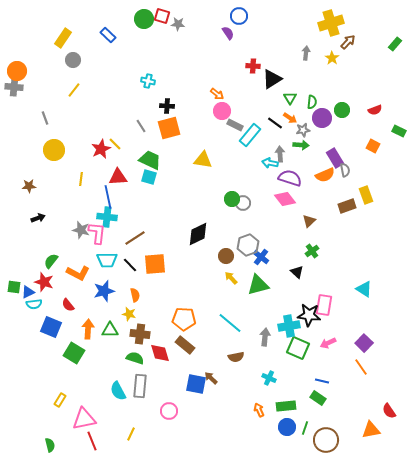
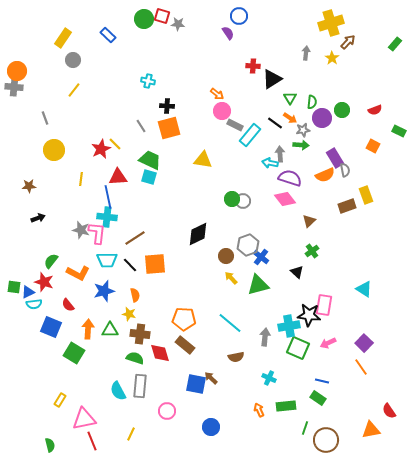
gray circle at (243, 203): moved 2 px up
pink circle at (169, 411): moved 2 px left
blue circle at (287, 427): moved 76 px left
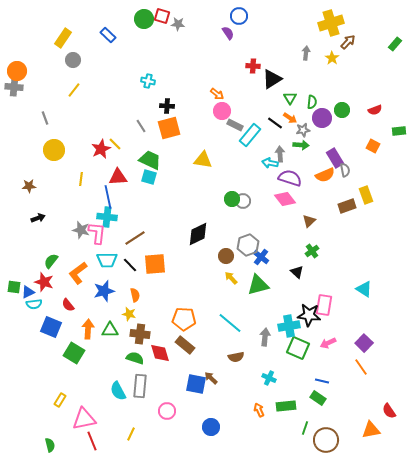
green rectangle at (399, 131): rotated 32 degrees counterclockwise
orange L-shape at (78, 273): rotated 115 degrees clockwise
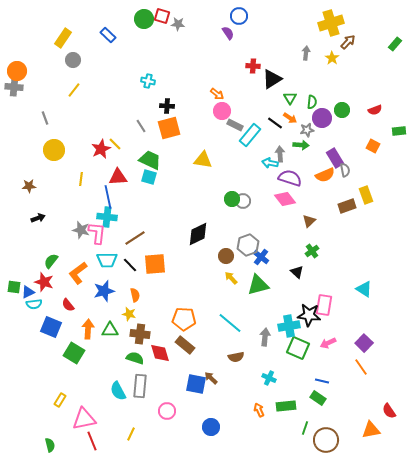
gray star at (303, 130): moved 4 px right
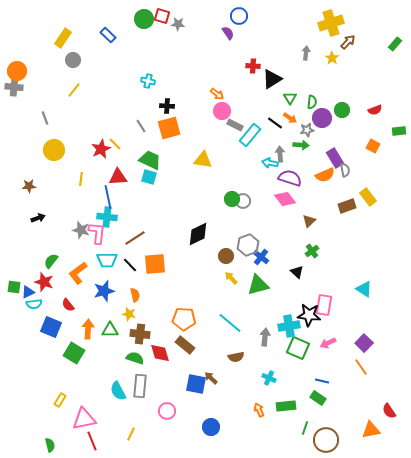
yellow rectangle at (366, 195): moved 2 px right, 2 px down; rotated 18 degrees counterclockwise
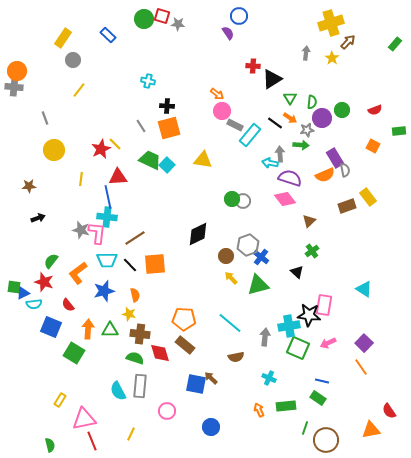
yellow line at (74, 90): moved 5 px right
cyan square at (149, 177): moved 18 px right, 12 px up; rotated 28 degrees clockwise
blue triangle at (28, 292): moved 5 px left, 1 px down
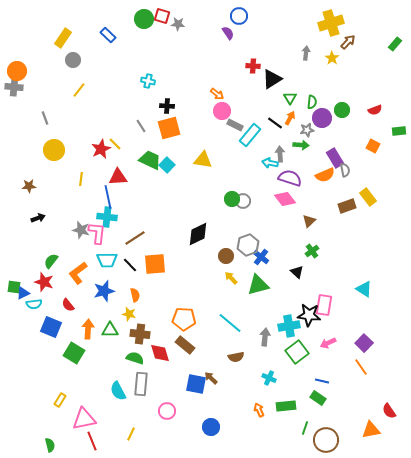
orange arrow at (290, 118): rotated 96 degrees counterclockwise
green square at (298, 348): moved 1 px left, 4 px down; rotated 30 degrees clockwise
gray rectangle at (140, 386): moved 1 px right, 2 px up
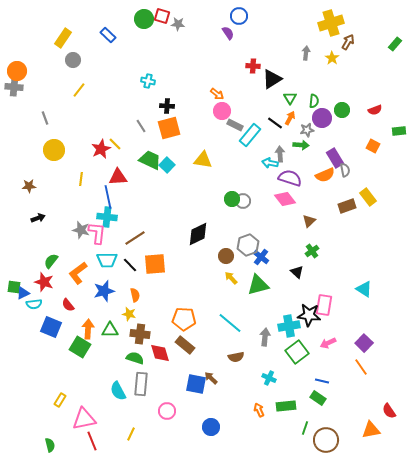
brown arrow at (348, 42): rotated 14 degrees counterclockwise
green semicircle at (312, 102): moved 2 px right, 1 px up
green square at (74, 353): moved 6 px right, 6 px up
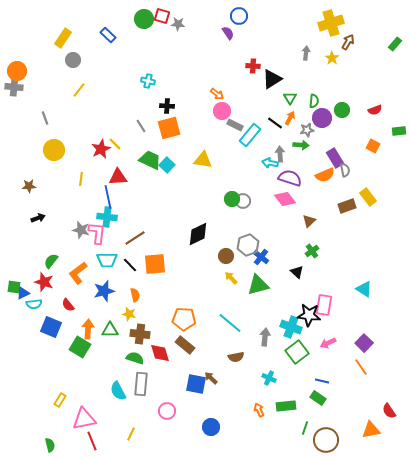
cyan cross at (289, 326): moved 2 px right, 1 px down; rotated 30 degrees clockwise
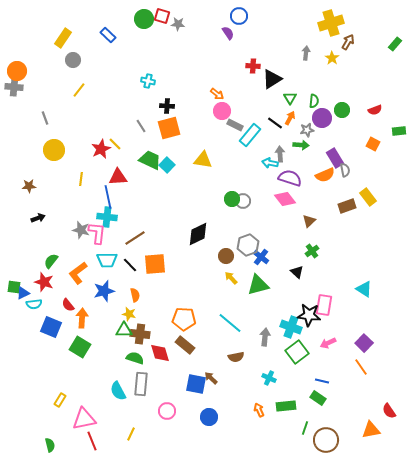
orange square at (373, 146): moved 2 px up
orange arrow at (88, 329): moved 6 px left, 11 px up
green triangle at (110, 330): moved 14 px right
blue circle at (211, 427): moved 2 px left, 10 px up
